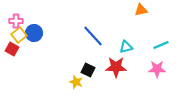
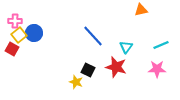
pink cross: moved 1 px left
cyan triangle: rotated 40 degrees counterclockwise
red star: rotated 15 degrees clockwise
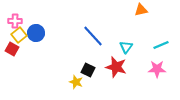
blue circle: moved 2 px right
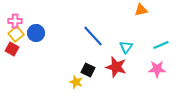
yellow square: moved 3 px left, 1 px up
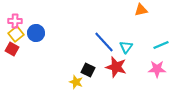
blue line: moved 11 px right, 6 px down
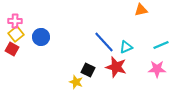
blue circle: moved 5 px right, 4 px down
cyan triangle: rotated 32 degrees clockwise
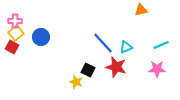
yellow square: moved 1 px up
blue line: moved 1 px left, 1 px down
red square: moved 2 px up
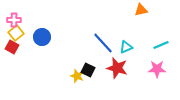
pink cross: moved 1 px left, 1 px up
blue circle: moved 1 px right
red star: moved 1 px right, 1 px down
yellow star: moved 1 px right, 6 px up
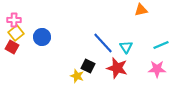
cyan triangle: rotated 40 degrees counterclockwise
black square: moved 4 px up
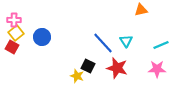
cyan triangle: moved 6 px up
